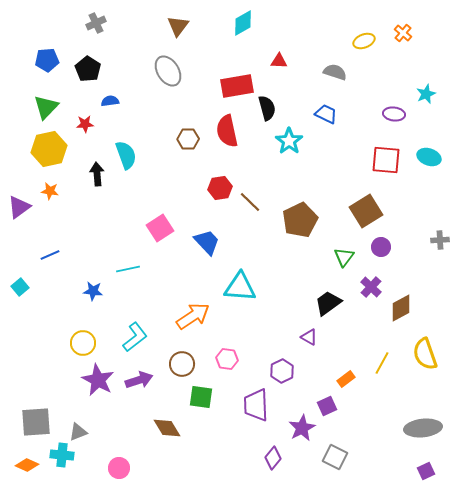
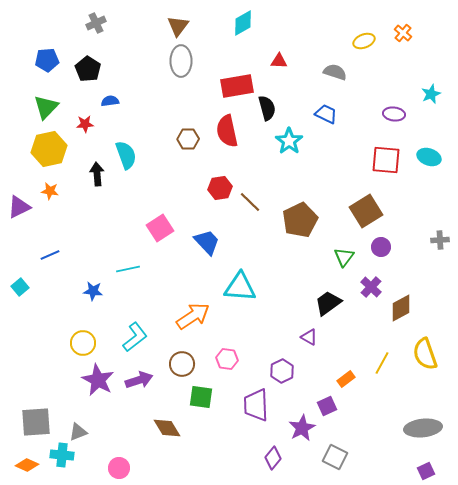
gray ellipse at (168, 71): moved 13 px right, 10 px up; rotated 32 degrees clockwise
cyan star at (426, 94): moved 5 px right
purple triangle at (19, 207): rotated 10 degrees clockwise
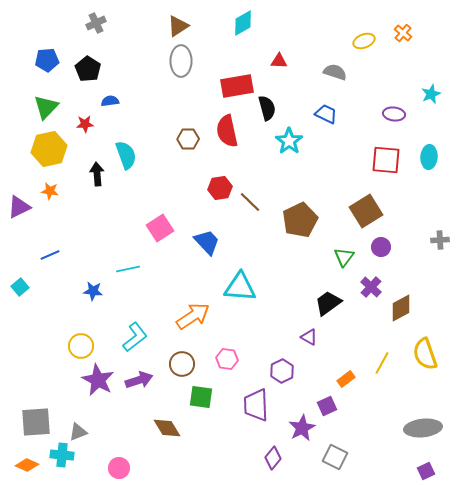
brown triangle at (178, 26): rotated 20 degrees clockwise
cyan ellipse at (429, 157): rotated 75 degrees clockwise
yellow circle at (83, 343): moved 2 px left, 3 px down
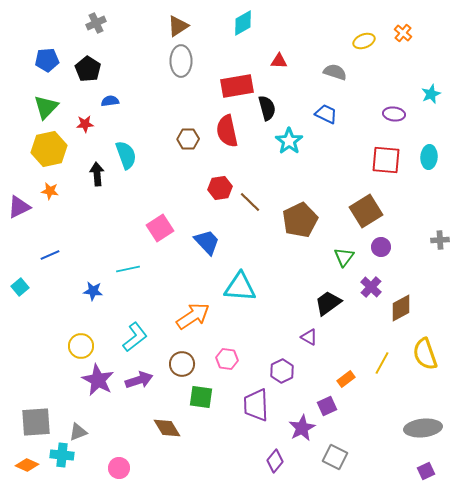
purple diamond at (273, 458): moved 2 px right, 3 px down
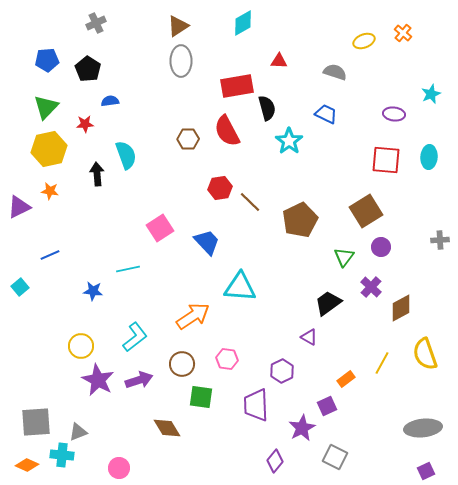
red semicircle at (227, 131): rotated 16 degrees counterclockwise
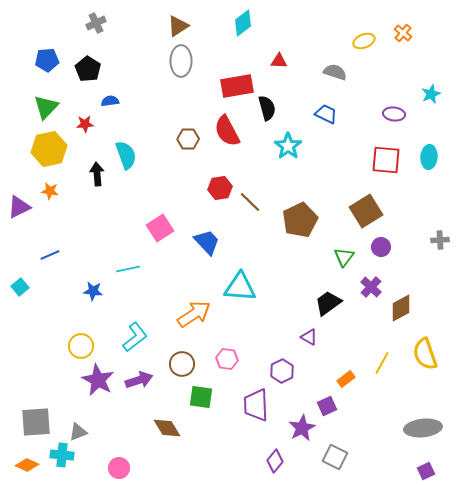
cyan diamond at (243, 23): rotated 8 degrees counterclockwise
cyan star at (289, 141): moved 1 px left, 5 px down
orange arrow at (193, 316): moved 1 px right, 2 px up
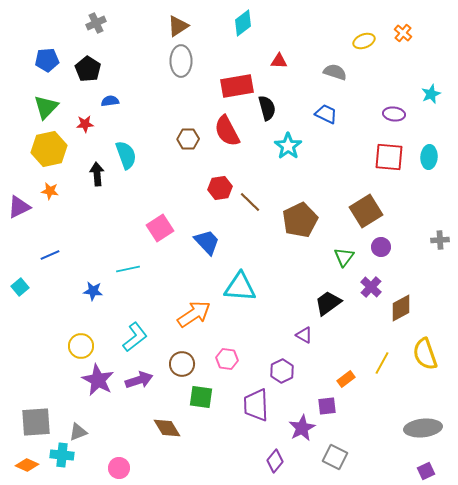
red square at (386, 160): moved 3 px right, 3 px up
purple triangle at (309, 337): moved 5 px left, 2 px up
purple square at (327, 406): rotated 18 degrees clockwise
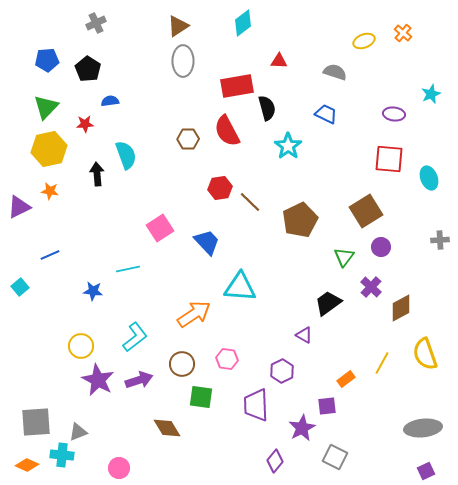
gray ellipse at (181, 61): moved 2 px right
red square at (389, 157): moved 2 px down
cyan ellipse at (429, 157): moved 21 px down; rotated 25 degrees counterclockwise
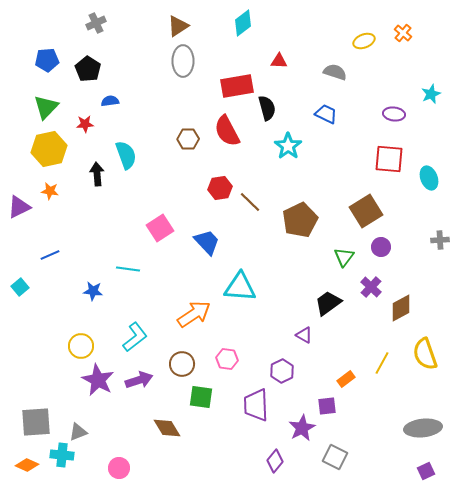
cyan line at (128, 269): rotated 20 degrees clockwise
